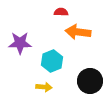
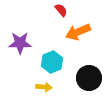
red semicircle: moved 2 px up; rotated 48 degrees clockwise
orange arrow: rotated 30 degrees counterclockwise
cyan hexagon: moved 1 px down
black circle: moved 1 px left, 3 px up
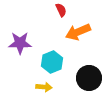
red semicircle: rotated 16 degrees clockwise
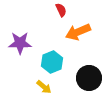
yellow arrow: rotated 35 degrees clockwise
